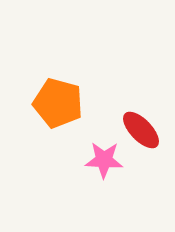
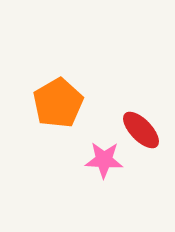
orange pentagon: rotated 27 degrees clockwise
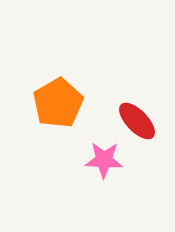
red ellipse: moved 4 px left, 9 px up
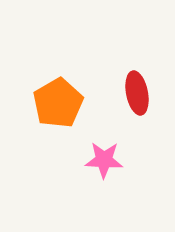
red ellipse: moved 28 px up; rotated 33 degrees clockwise
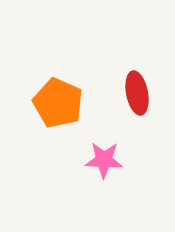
orange pentagon: rotated 18 degrees counterclockwise
